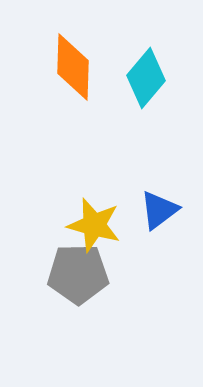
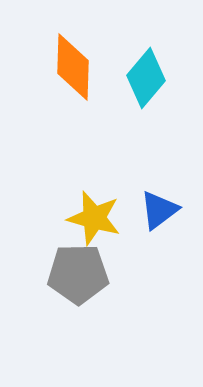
yellow star: moved 7 px up
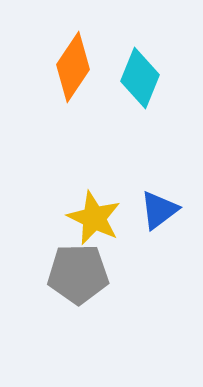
orange diamond: rotated 32 degrees clockwise
cyan diamond: moved 6 px left; rotated 18 degrees counterclockwise
yellow star: rotated 10 degrees clockwise
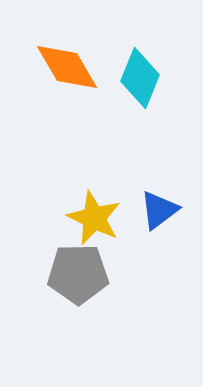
orange diamond: moved 6 px left; rotated 64 degrees counterclockwise
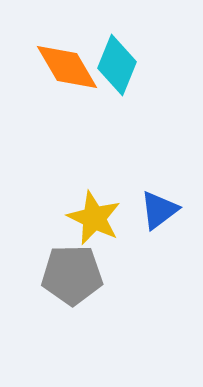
cyan diamond: moved 23 px left, 13 px up
gray pentagon: moved 6 px left, 1 px down
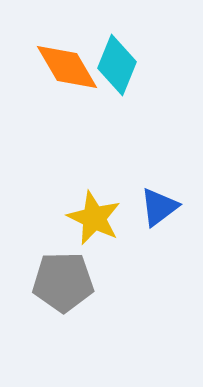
blue triangle: moved 3 px up
gray pentagon: moved 9 px left, 7 px down
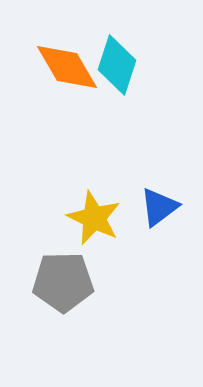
cyan diamond: rotated 4 degrees counterclockwise
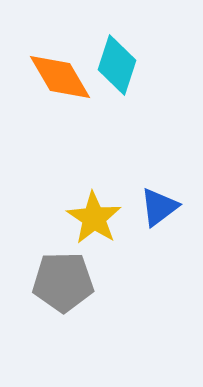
orange diamond: moved 7 px left, 10 px down
yellow star: rotated 8 degrees clockwise
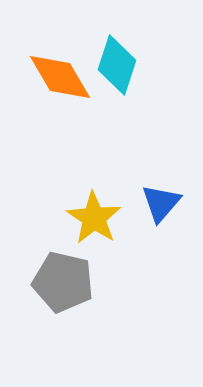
blue triangle: moved 2 px right, 4 px up; rotated 12 degrees counterclockwise
gray pentagon: rotated 14 degrees clockwise
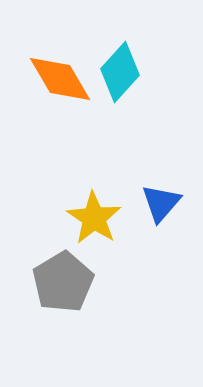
cyan diamond: moved 3 px right, 7 px down; rotated 24 degrees clockwise
orange diamond: moved 2 px down
gray pentagon: rotated 28 degrees clockwise
